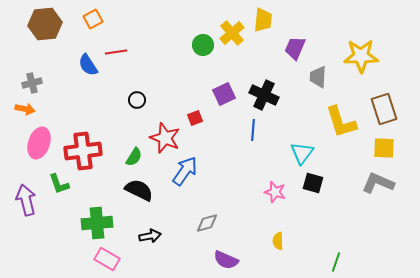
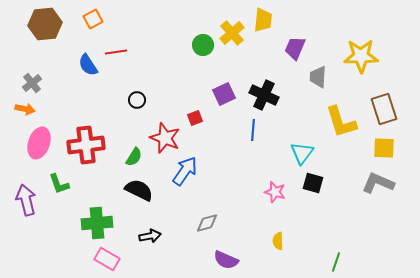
gray cross: rotated 24 degrees counterclockwise
red cross: moved 3 px right, 6 px up
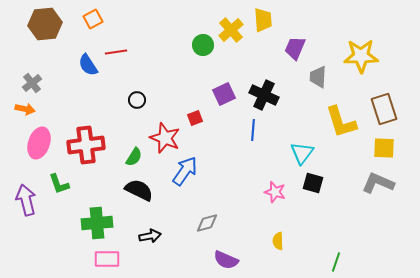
yellow trapezoid: rotated 10 degrees counterclockwise
yellow cross: moved 1 px left, 3 px up
pink rectangle: rotated 30 degrees counterclockwise
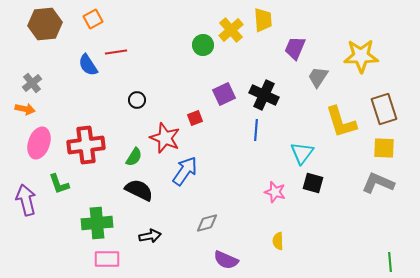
gray trapezoid: rotated 30 degrees clockwise
blue line: moved 3 px right
green line: moved 54 px right; rotated 24 degrees counterclockwise
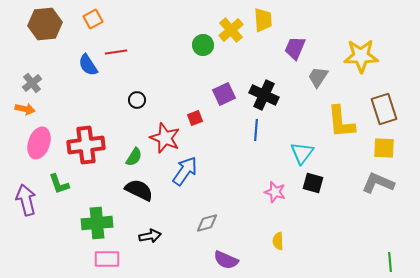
yellow L-shape: rotated 12 degrees clockwise
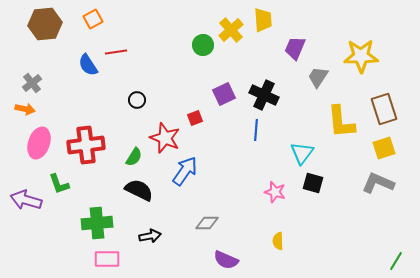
yellow square: rotated 20 degrees counterclockwise
purple arrow: rotated 60 degrees counterclockwise
gray diamond: rotated 15 degrees clockwise
green line: moved 6 px right, 1 px up; rotated 36 degrees clockwise
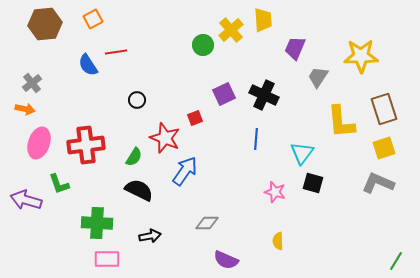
blue line: moved 9 px down
green cross: rotated 8 degrees clockwise
